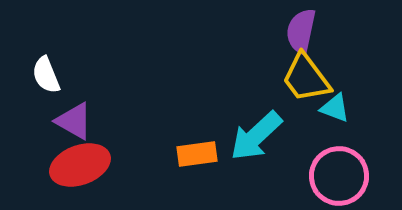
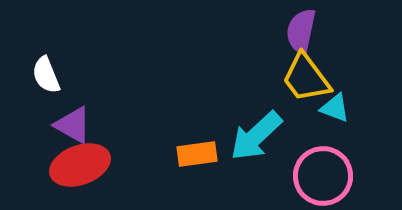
purple triangle: moved 1 px left, 4 px down
pink circle: moved 16 px left
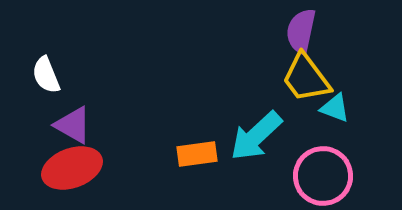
red ellipse: moved 8 px left, 3 px down
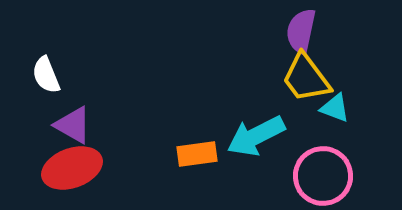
cyan arrow: rotated 16 degrees clockwise
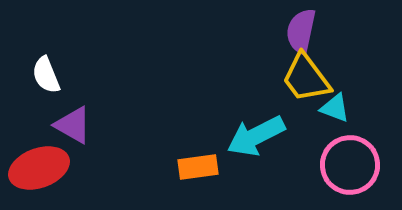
orange rectangle: moved 1 px right, 13 px down
red ellipse: moved 33 px left
pink circle: moved 27 px right, 11 px up
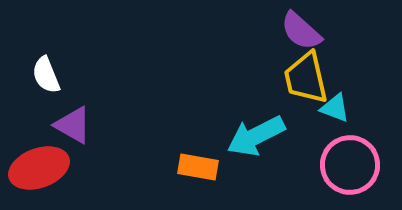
purple semicircle: rotated 60 degrees counterclockwise
yellow trapezoid: rotated 24 degrees clockwise
orange rectangle: rotated 18 degrees clockwise
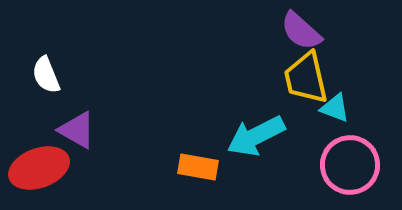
purple triangle: moved 4 px right, 5 px down
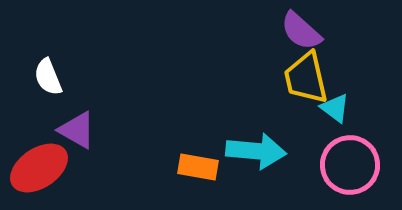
white semicircle: moved 2 px right, 2 px down
cyan triangle: rotated 16 degrees clockwise
cyan arrow: moved 15 px down; rotated 148 degrees counterclockwise
red ellipse: rotated 14 degrees counterclockwise
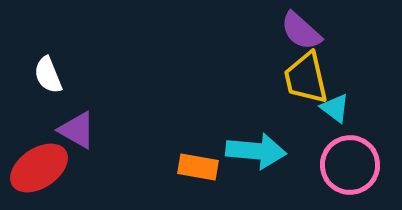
white semicircle: moved 2 px up
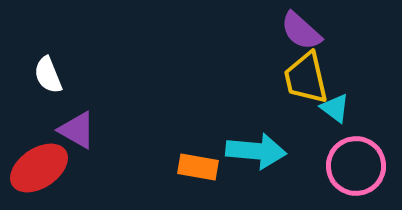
pink circle: moved 6 px right, 1 px down
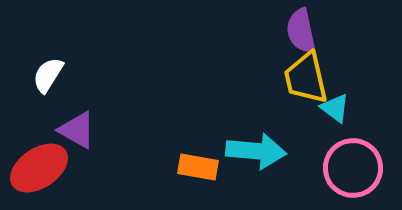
purple semicircle: rotated 36 degrees clockwise
white semicircle: rotated 54 degrees clockwise
pink circle: moved 3 px left, 2 px down
